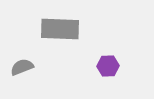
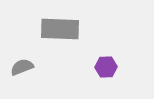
purple hexagon: moved 2 px left, 1 px down
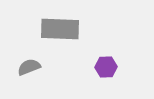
gray semicircle: moved 7 px right
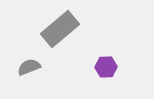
gray rectangle: rotated 42 degrees counterclockwise
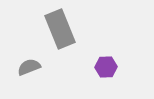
gray rectangle: rotated 72 degrees counterclockwise
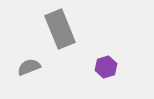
purple hexagon: rotated 15 degrees counterclockwise
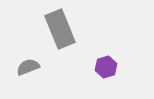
gray semicircle: moved 1 px left
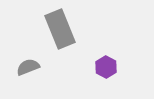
purple hexagon: rotated 15 degrees counterclockwise
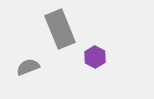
purple hexagon: moved 11 px left, 10 px up
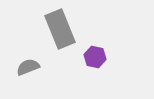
purple hexagon: rotated 15 degrees counterclockwise
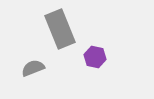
gray semicircle: moved 5 px right, 1 px down
